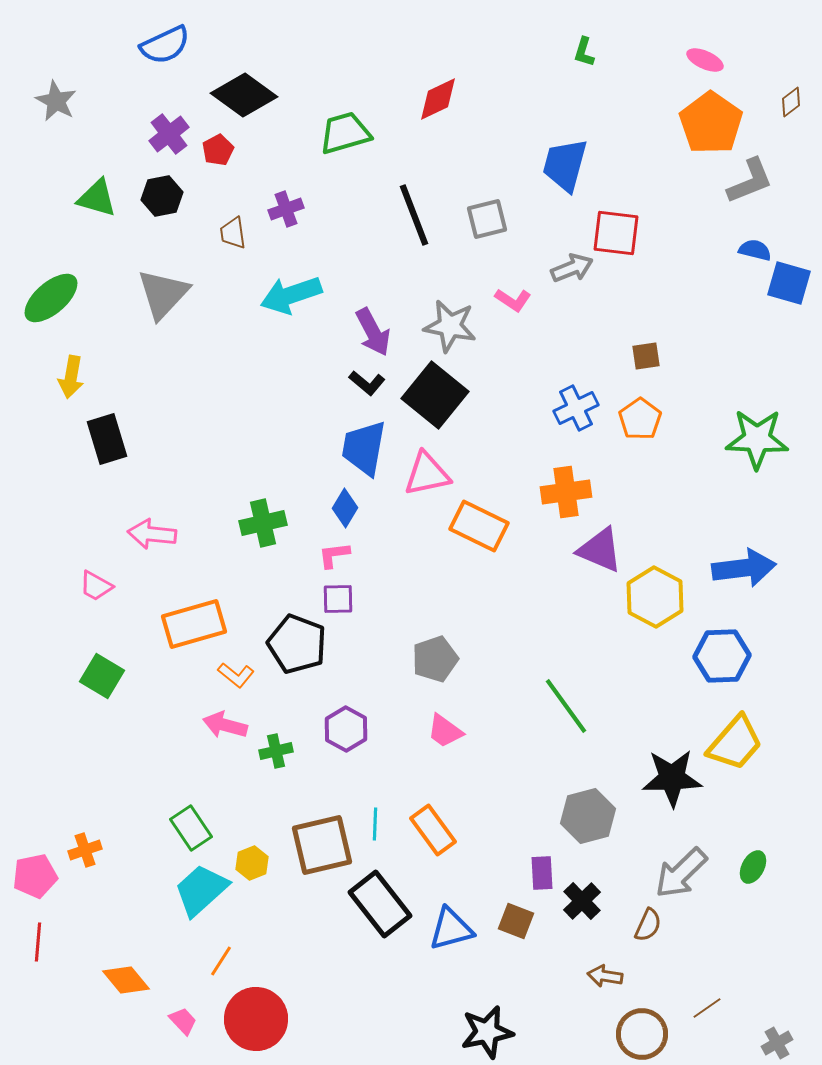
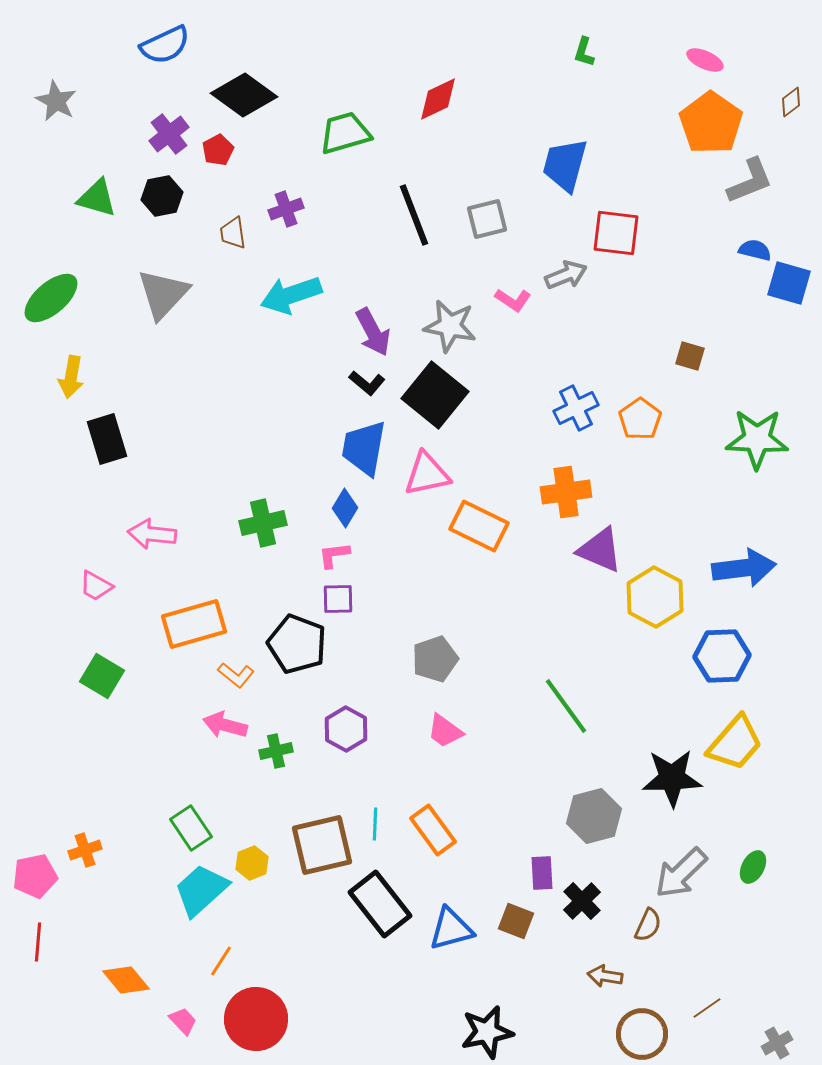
gray arrow at (572, 268): moved 6 px left, 7 px down
brown square at (646, 356): moved 44 px right; rotated 24 degrees clockwise
gray hexagon at (588, 816): moved 6 px right
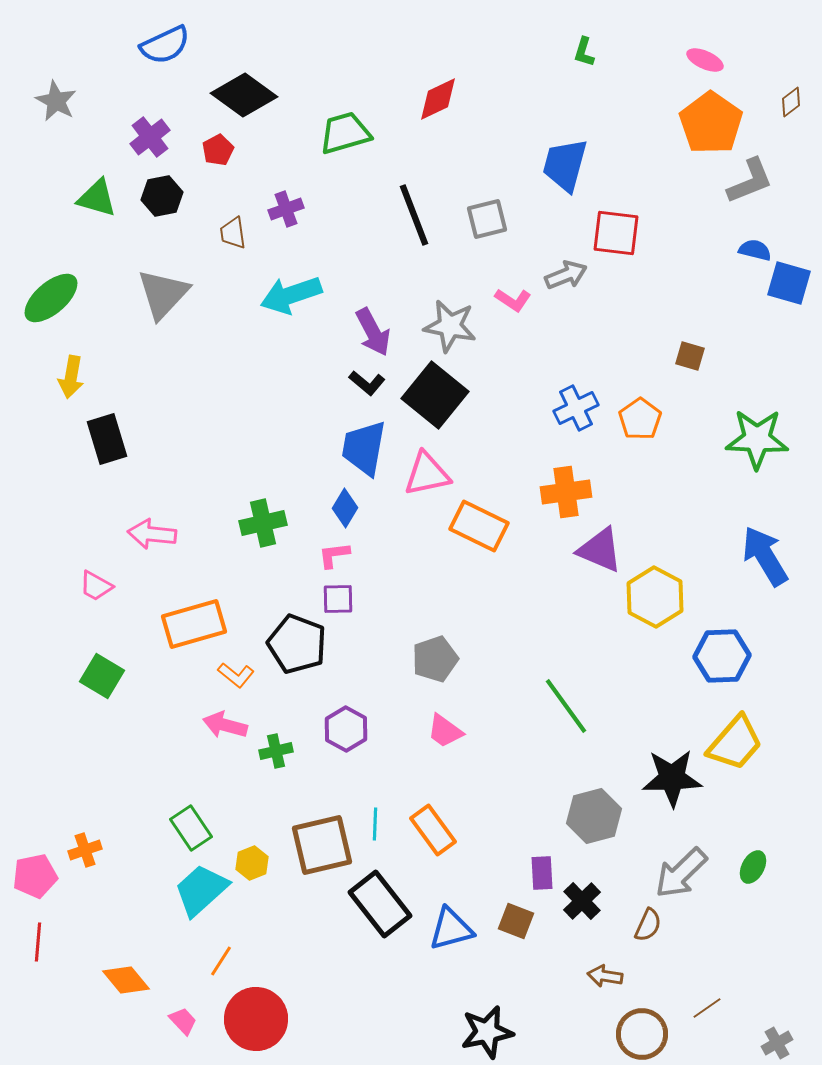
purple cross at (169, 134): moved 19 px left, 3 px down
blue arrow at (744, 568): moved 21 px right, 12 px up; rotated 114 degrees counterclockwise
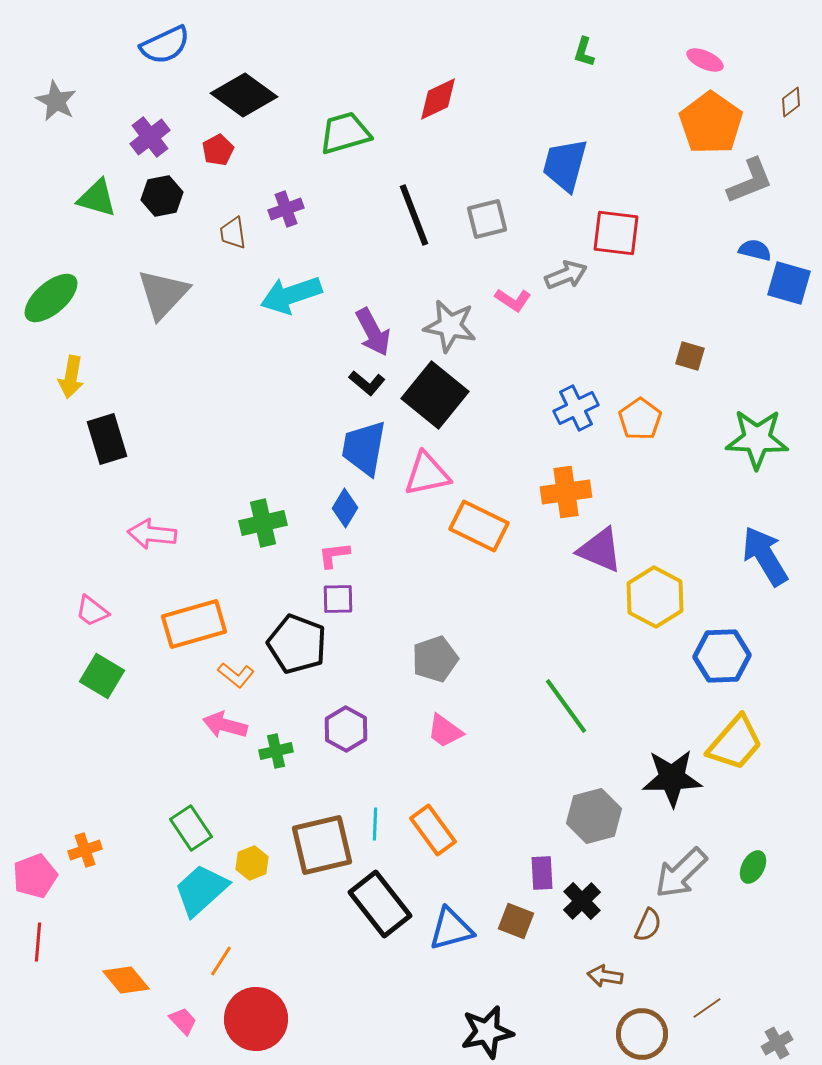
pink trapezoid at (96, 586): moved 4 px left, 25 px down; rotated 9 degrees clockwise
pink pentagon at (35, 876): rotated 9 degrees counterclockwise
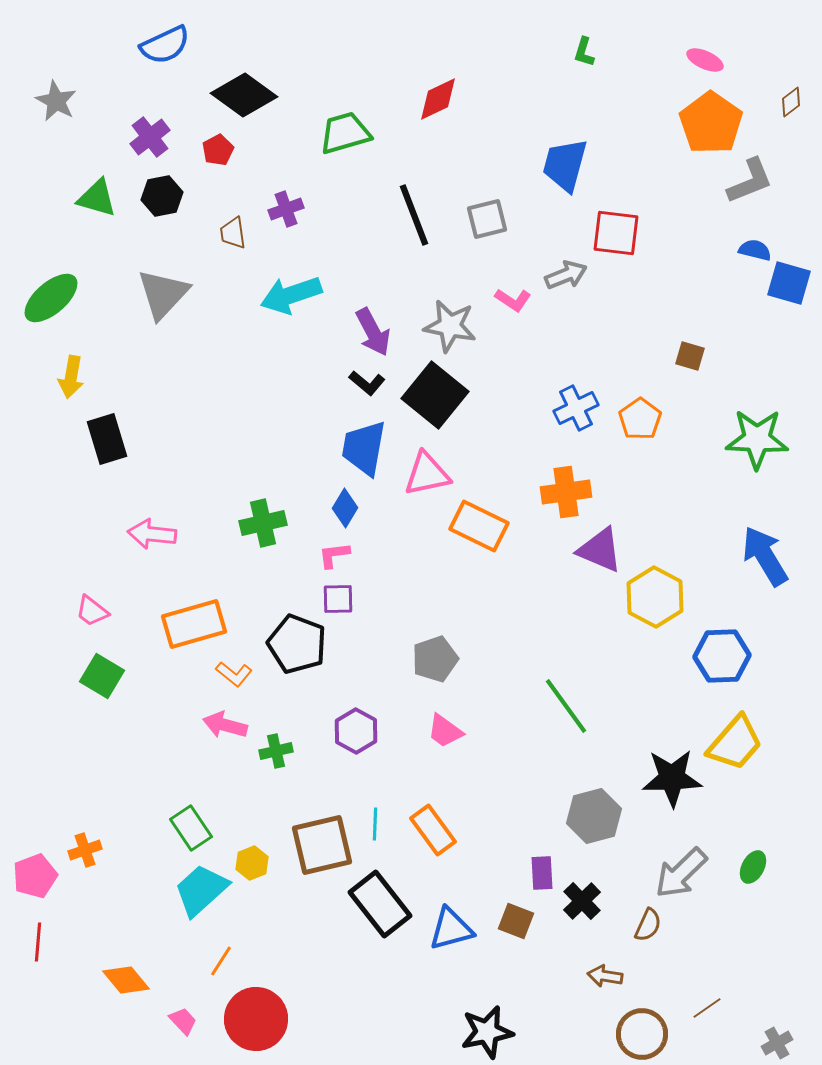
orange L-shape at (236, 675): moved 2 px left, 1 px up
purple hexagon at (346, 729): moved 10 px right, 2 px down
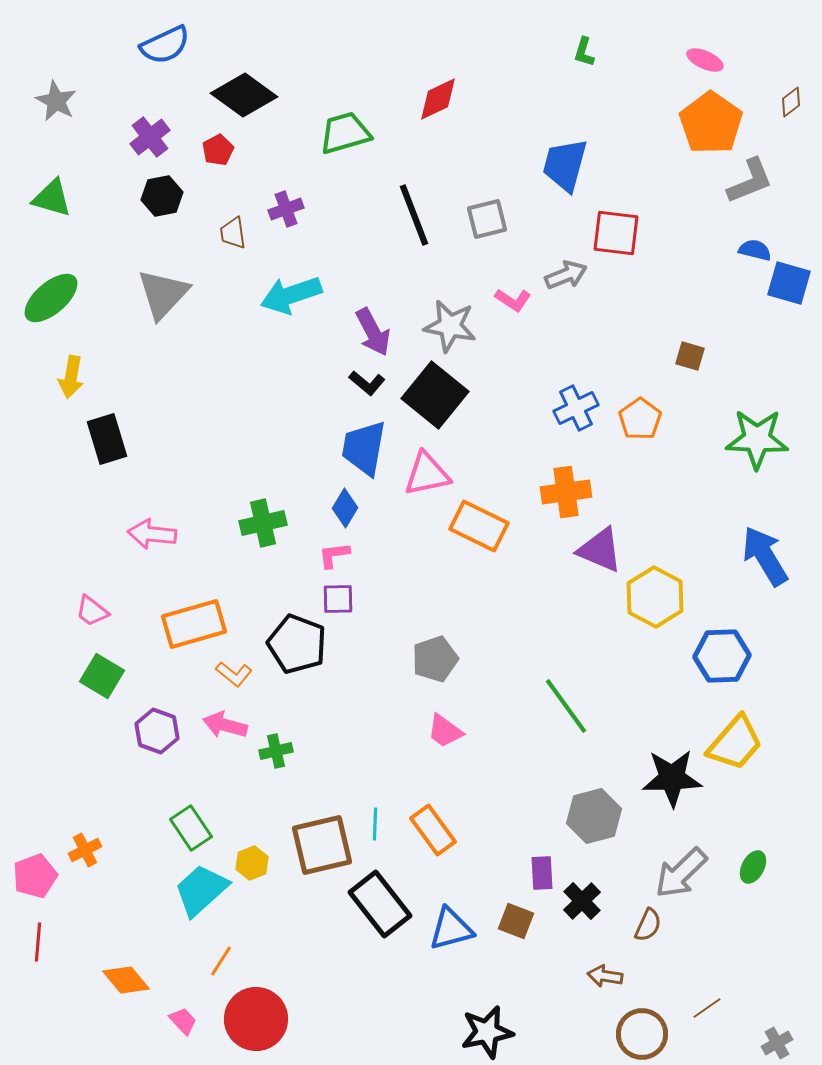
green triangle at (97, 198): moved 45 px left
purple hexagon at (356, 731): moved 199 px left; rotated 9 degrees counterclockwise
orange cross at (85, 850): rotated 8 degrees counterclockwise
